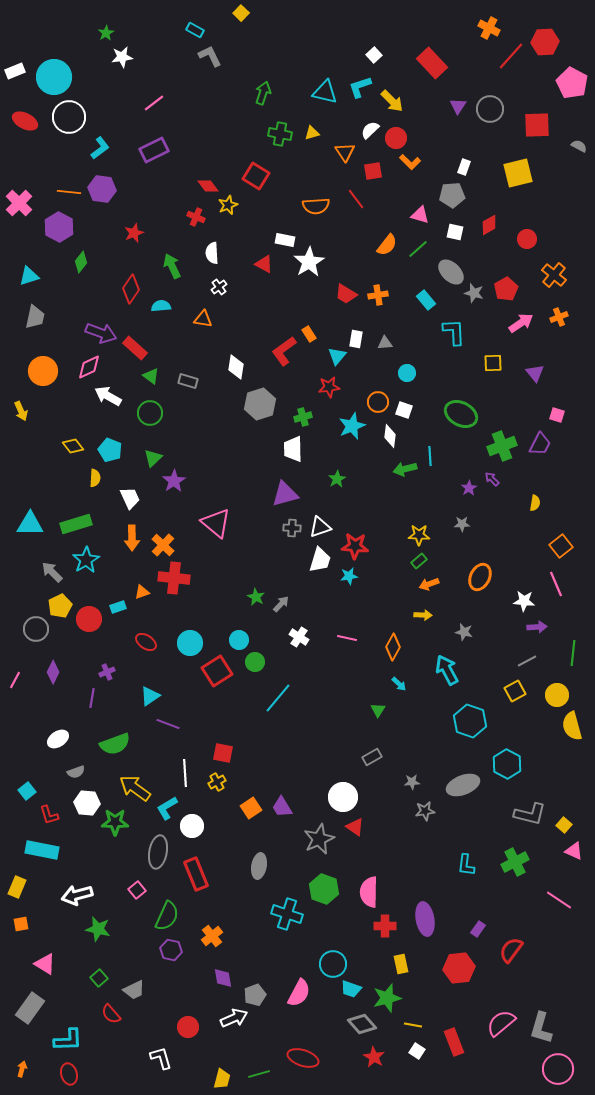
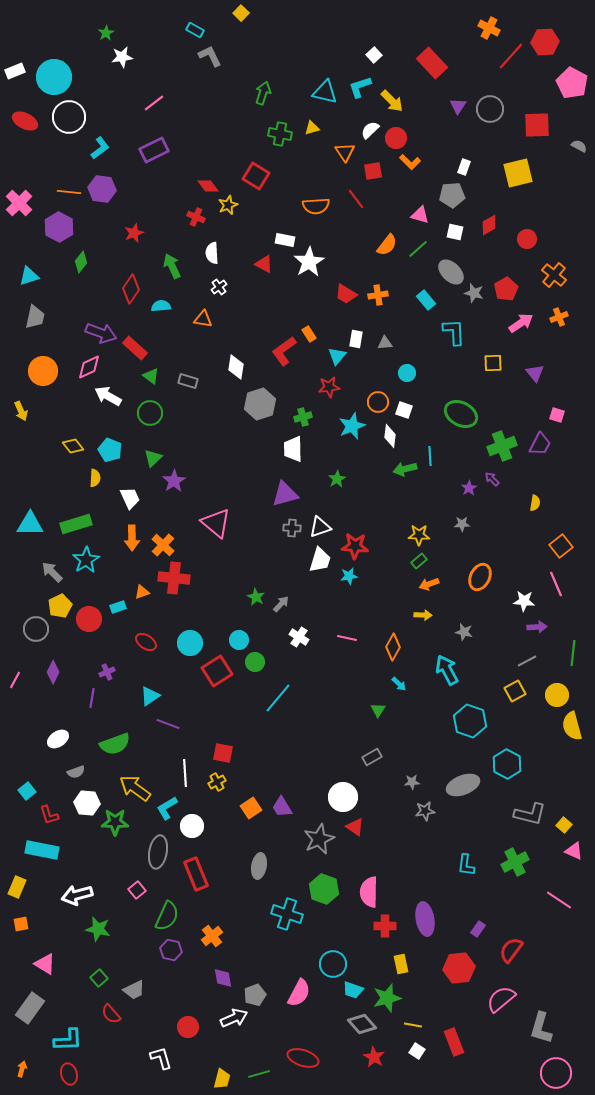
yellow triangle at (312, 133): moved 5 px up
cyan trapezoid at (351, 989): moved 2 px right, 1 px down
pink semicircle at (501, 1023): moved 24 px up
pink circle at (558, 1069): moved 2 px left, 4 px down
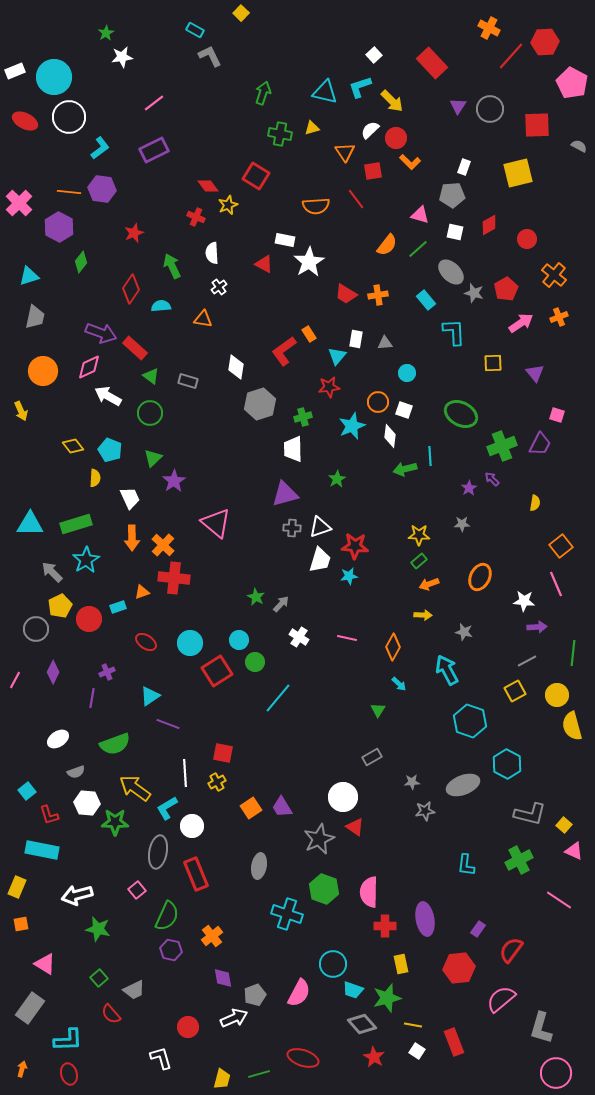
green cross at (515, 862): moved 4 px right, 2 px up
